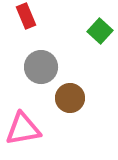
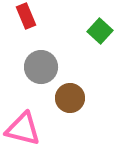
pink triangle: rotated 24 degrees clockwise
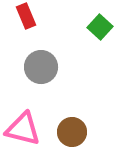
green square: moved 4 px up
brown circle: moved 2 px right, 34 px down
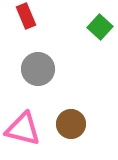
gray circle: moved 3 px left, 2 px down
brown circle: moved 1 px left, 8 px up
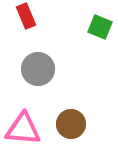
green square: rotated 20 degrees counterclockwise
pink triangle: rotated 9 degrees counterclockwise
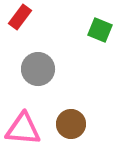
red rectangle: moved 6 px left, 1 px down; rotated 60 degrees clockwise
green square: moved 3 px down
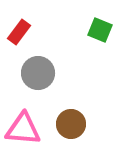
red rectangle: moved 1 px left, 15 px down
gray circle: moved 4 px down
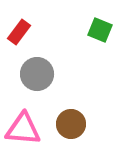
gray circle: moved 1 px left, 1 px down
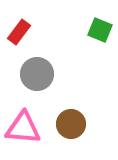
pink triangle: moved 1 px up
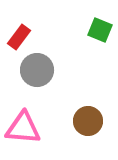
red rectangle: moved 5 px down
gray circle: moved 4 px up
brown circle: moved 17 px right, 3 px up
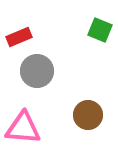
red rectangle: rotated 30 degrees clockwise
gray circle: moved 1 px down
brown circle: moved 6 px up
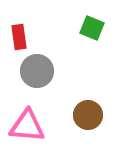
green square: moved 8 px left, 2 px up
red rectangle: rotated 75 degrees counterclockwise
pink triangle: moved 4 px right, 2 px up
